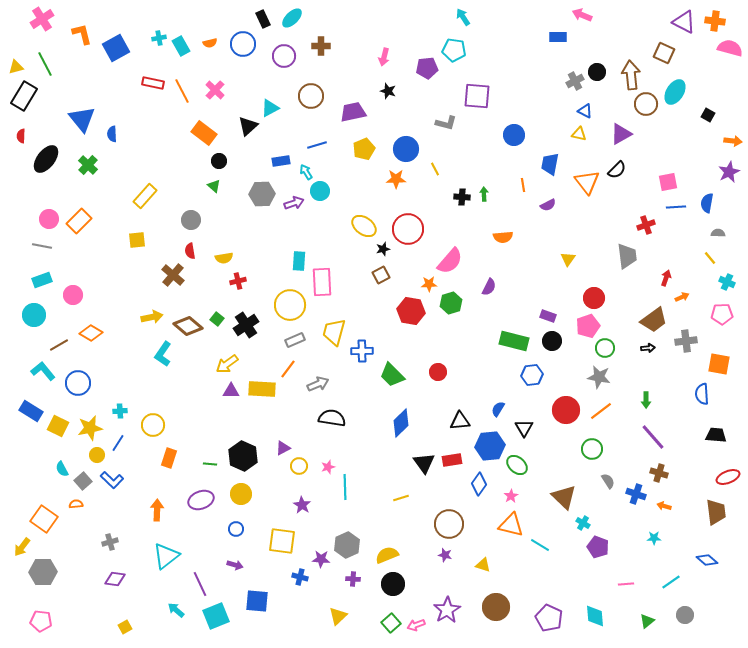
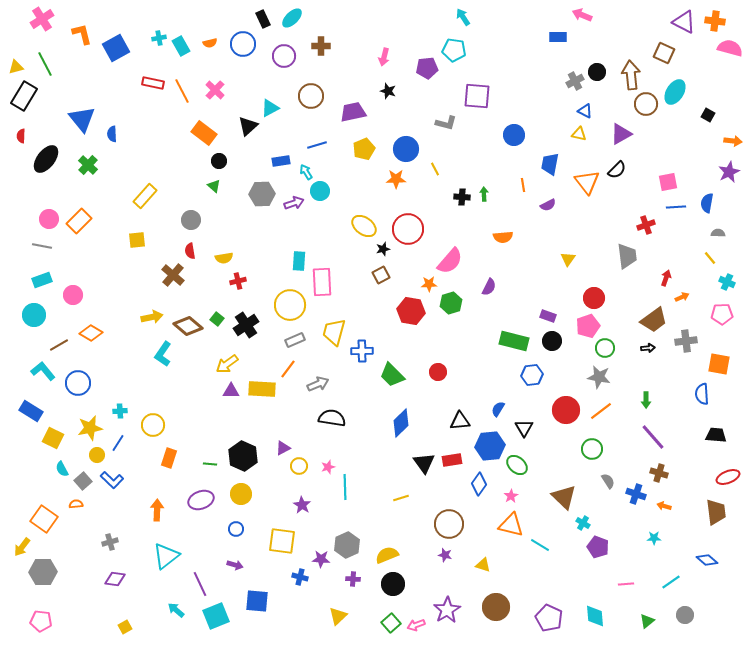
yellow square at (58, 426): moved 5 px left, 12 px down
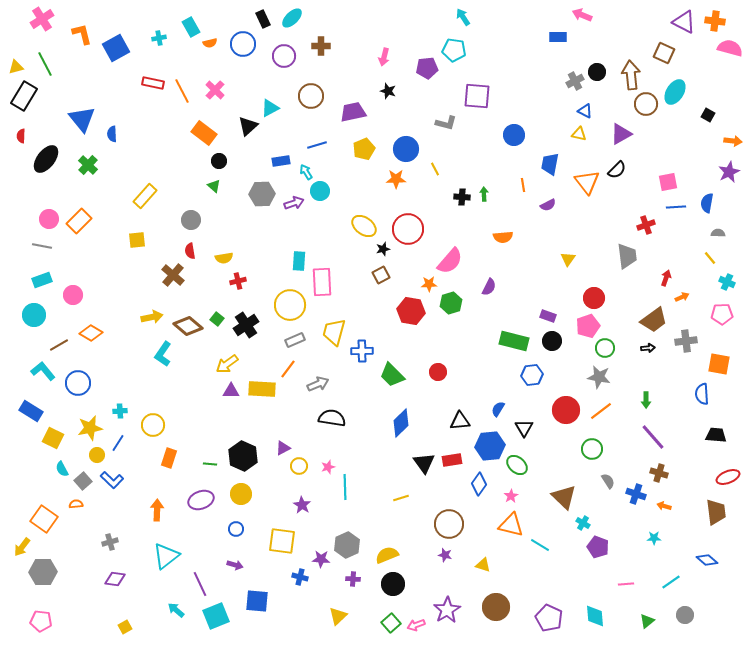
cyan rectangle at (181, 46): moved 10 px right, 19 px up
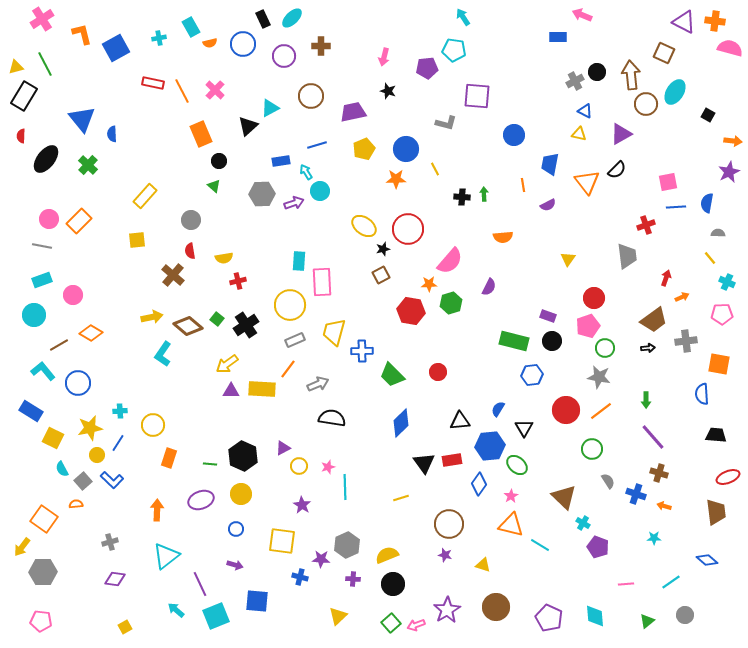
orange rectangle at (204, 133): moved 3 px left, 1 px down; rotated 30 degrees clockwise
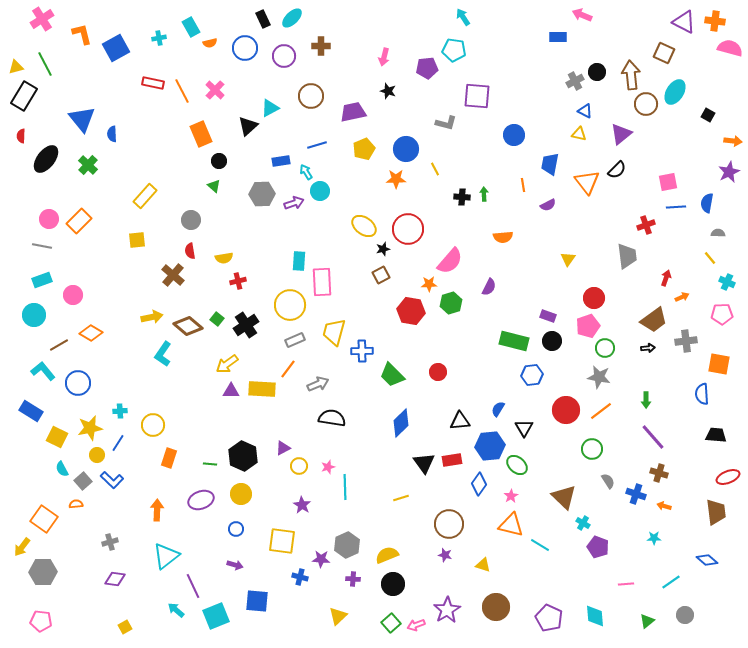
blue circle at (243, 44): moved 2 px right, 4 px down
purple triangle at (621, 134): rotated 10 degrees counterclockwise
yellow square at (53, 438): moved 4 px right, 1 px up
purple line at (200, 584): moved 7 px left, 2 px down
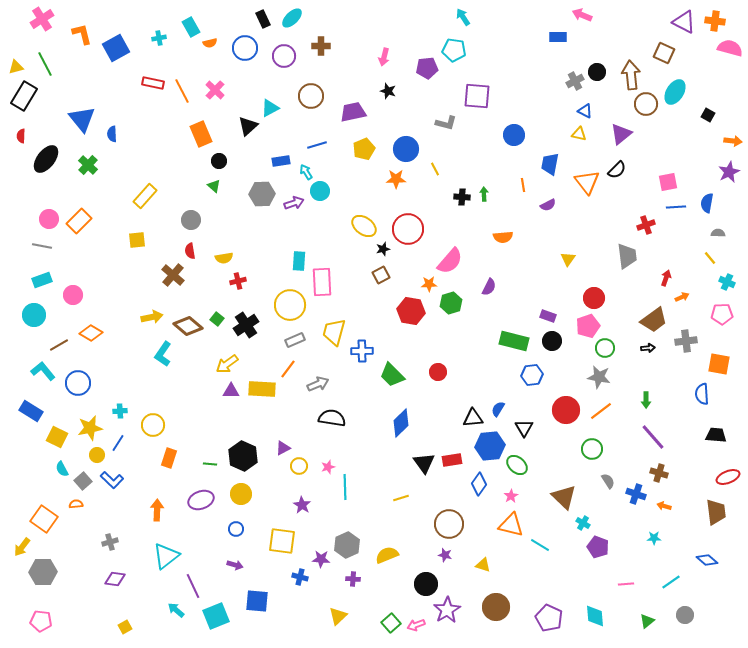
black triangle at (460, 421): moved 13 px right, 3 px up
black circle at (393, 584): moved 33 px right
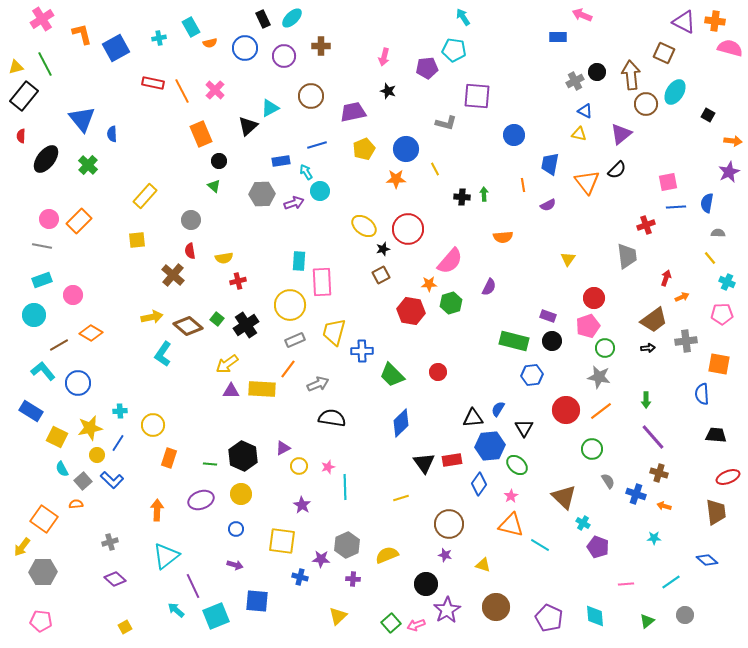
black rectangle at (24, 96): rotated 8 degrees clockwise
purple diamond at (115, 579): rotated 35 degrees clockwise
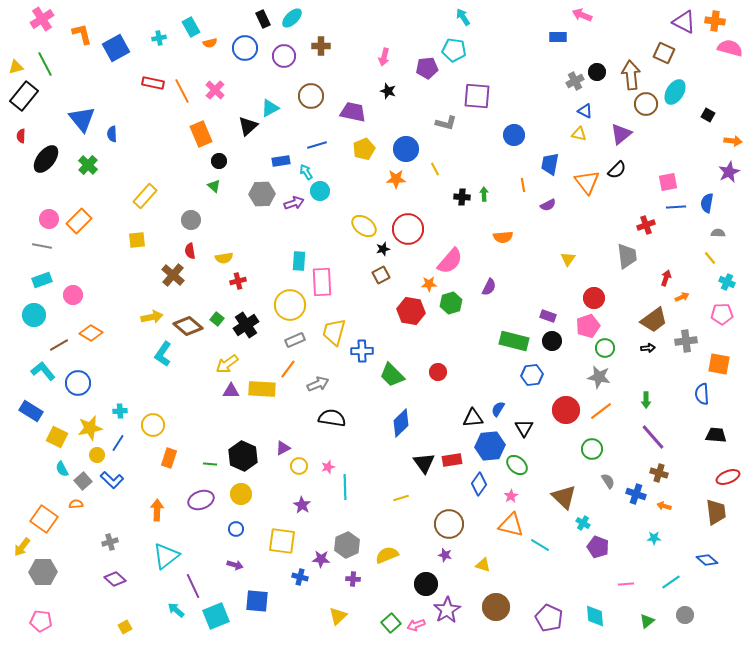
purple trapezoid at (353, 112): rotated 24 degrees clockwise
